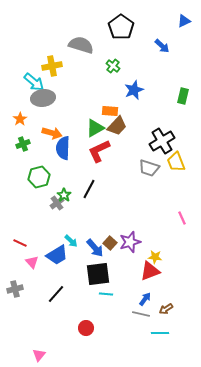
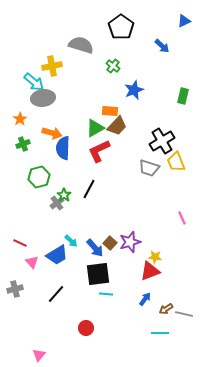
gray line at (141, 314): moved 43 px right
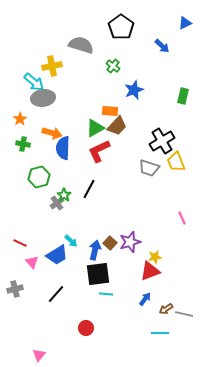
blue triangle at (184, 21): moved 1 px right, 2 px down
green cross at (23, 144): rotated 32 degrees clockwise
blue arrow at (95, 248): moved 2 px down; rotated 126 degrees counterclockwise
yellow star at (155, 257): rotated 16 degrees counterclockwise
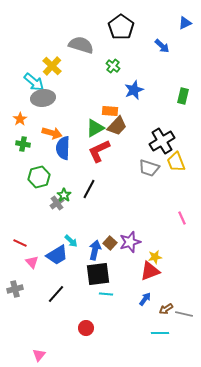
yellow cross at (52, 66): rotated 36 degrees counterclockwise
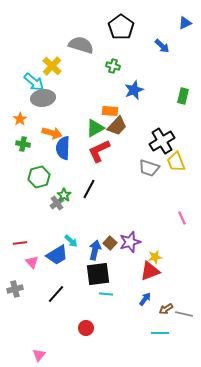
green cross at (113, 66): rotated 24 degrees counterclockwise
red line at (20, 243): rotated 32 degrees counterclockwise
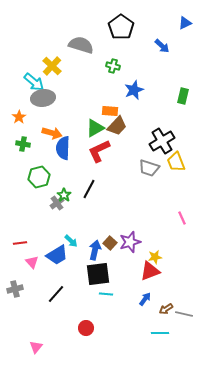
orange star at (20, 119): moved 1 px left, 2 px up
pink triangle at (39, 355): moved 3 px left, 8 px up
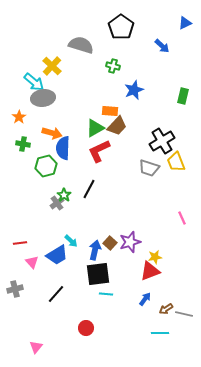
green hexagon at (39, 177): moved 7 px right, 11 px up
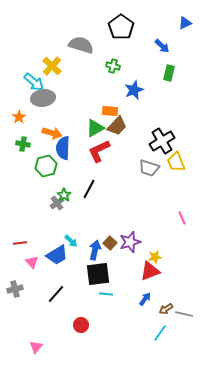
green rectangle at (183, 96): moved 14 px left, 23 px up
red circle at (86, 328): moved 5 px left, 3 px up
cyan line at (160, 333): rotated 54 degrees counterclockwise
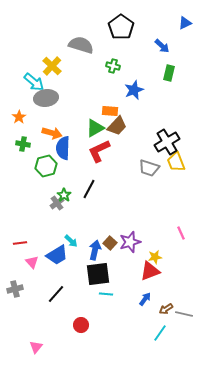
gray ellipse at (43, 98): moved 3 px right
black cross at (162, 141): moved 5 px right, 1 px down
pink line at (182, 218): moved 1 px left, 15 px down
